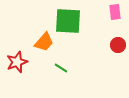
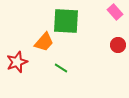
pink rectangle: rotated 35 degrees counterclockwise
green square: moved 2 px left
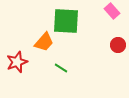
pink rectangle: moved 3 px left, 1 px up
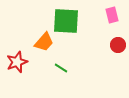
pink rectangle: moved 4 px down; rotated 28 degrees clockwise
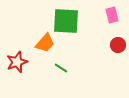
orange trapezoid: moved 1 px right, 1 px down
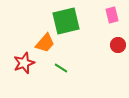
green square: rotated 16 degrees counterclockwise
red star: moved 7 px right, 1 px down
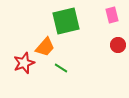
orange trapezoid: moved 4 px down
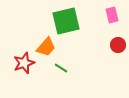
orange trapezoid: moved 1 px right
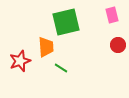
green square: moved 1 px down
orange trapezoid: rotated 45 degrees counterclockwise
red star: moved 4 px left, 2 px up
